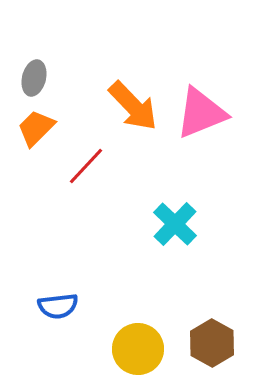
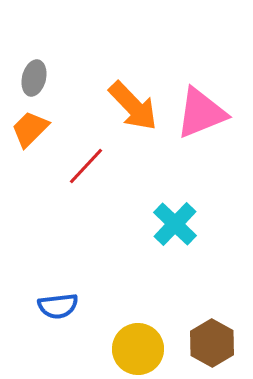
orange trapezoid: moved 6 px left, 1 px down
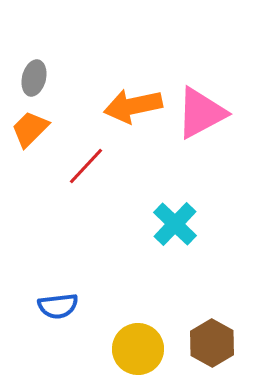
orange arrow: rotated 122 degrees clockwise
pink triangle: rotated 6 degrees counterclockwise
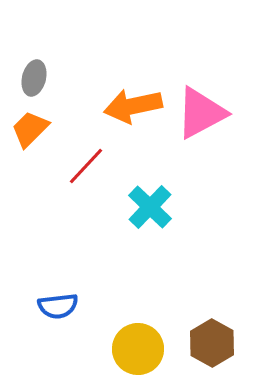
cyan cross: moved 25 px left, 17 px up
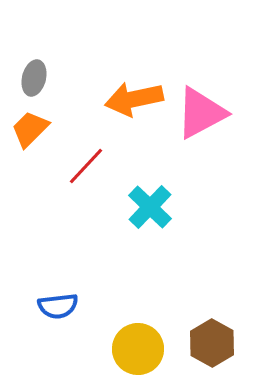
orange arrow: moved 1 px right, 7 px up
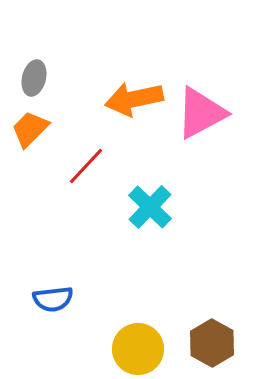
blue semicircle: moved 5 px left, 7 px up
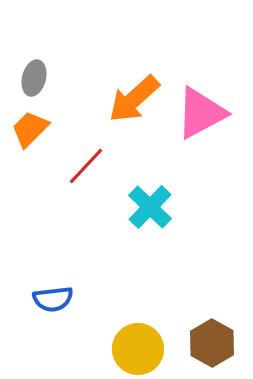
orange arrow: rotated 30 degrees counterclockwise
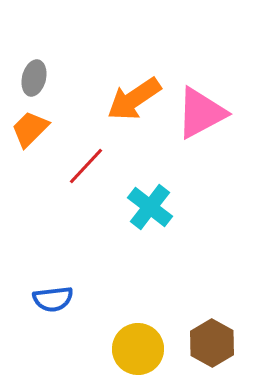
orange arrow: rotated 8 degrees clockwise
cyan cross: rotated 6 degrees counterclockwise
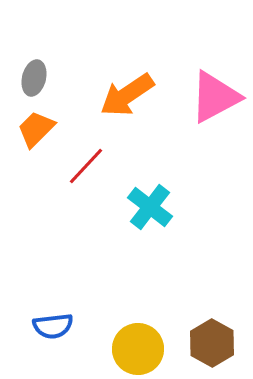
orange arrow: moved 7 px left, 4 px up
pink triangle: moved 14 px right, 16 px up
orange trapezoid: moved 6 px right
blue semicircle: moved 27 px down
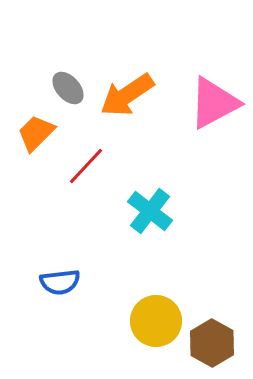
gray ellipse: moved 34 px right, 10 px down; rotated 56 degrees counterclockwise
pink triangle: moved 1 px left, 6 px down
orange trapezoid: moved 4 px down
cyan cross: moved 4 px down
blue semicircle: moved 7 px right, 44 px up
yellow circle: moved 18 px right, 28 px up
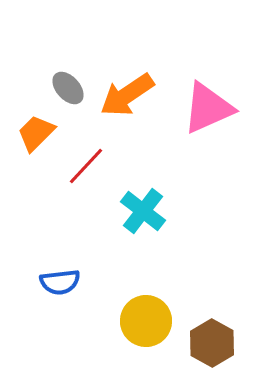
pink triangle: moved 6 px left, 5 px down; rotated 4 degrees clockwise
cyan cross: moved 7 px left
yellow circle: moved 10 px left
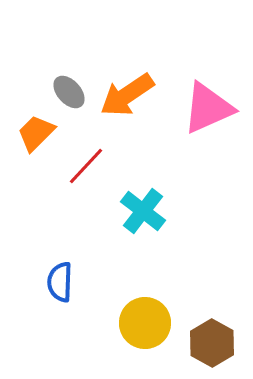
gray ellipse: moved 1 px right, 4 px down
blue semicircle: rotated 99 degrees clockwise
yellow circle: moved 1 px left, 2 px down
